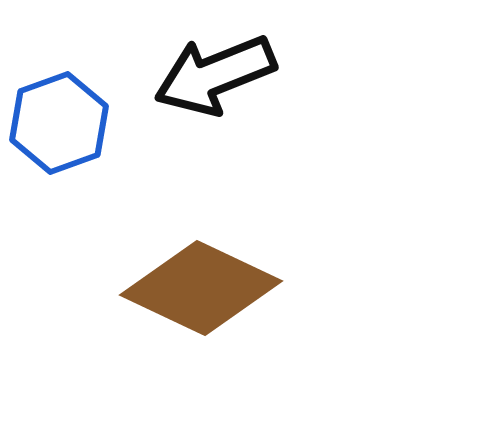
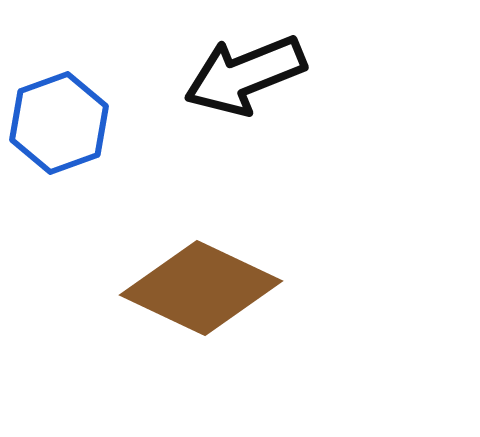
black arrow: moved 30 px right
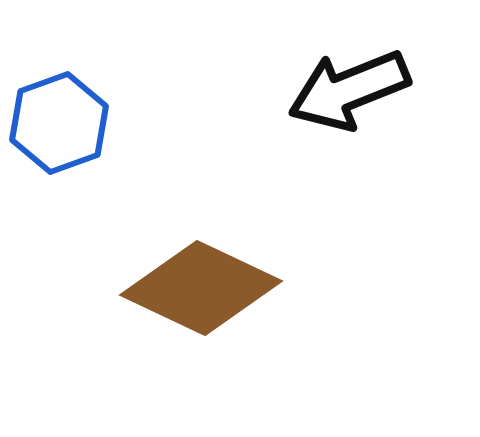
black arrow: moved 104 px right, 15 px down
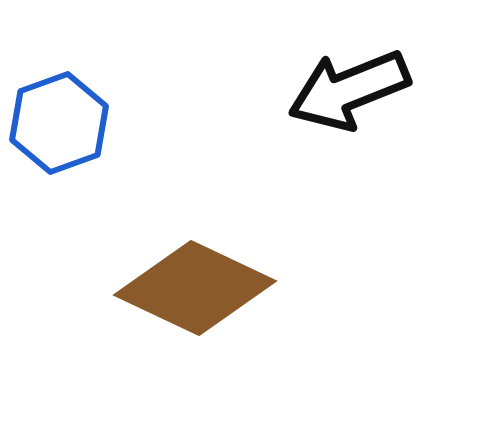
brown diamond: moved 6 px left
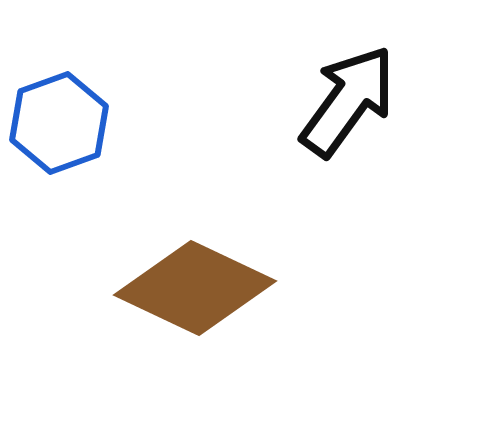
black arrow: moved 1 px left, 11 px down; rotated 148 degrees clockwise
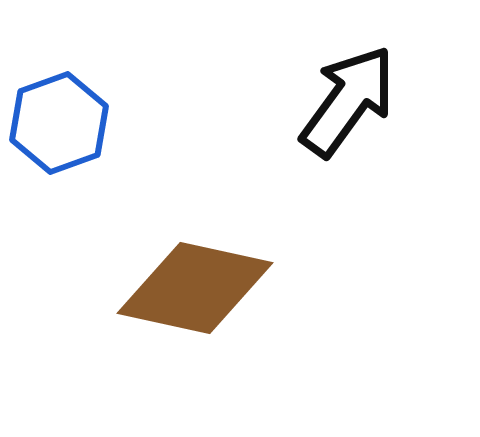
brown diamond: rotated 13 degrees counterclockwise
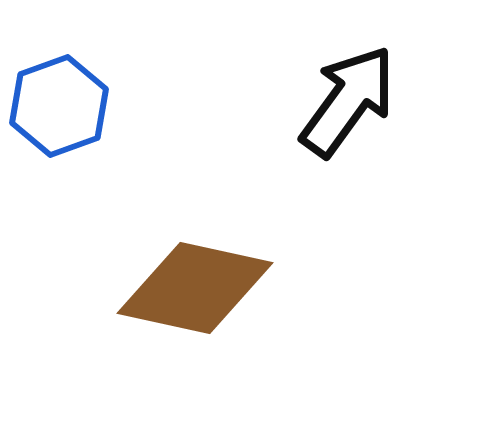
blue hexagon: moved 17 px up
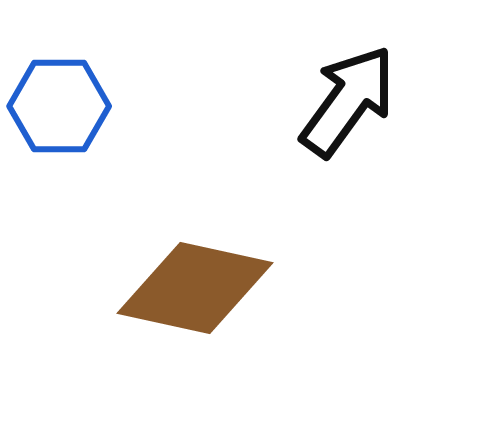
blue hexagon: rotated 20 degrees clockwise
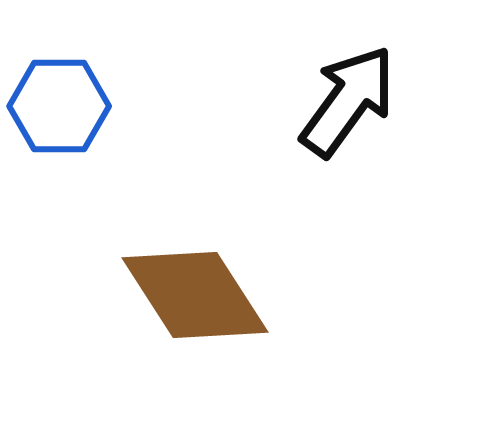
brown diamond: moved 7 px down; rotated 45 degrees clockwise
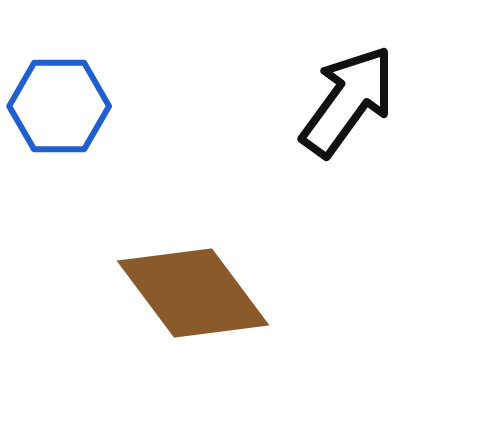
brown diamond: moved 2 px left, 2 px up; rotated 4 degrees counterclockwise
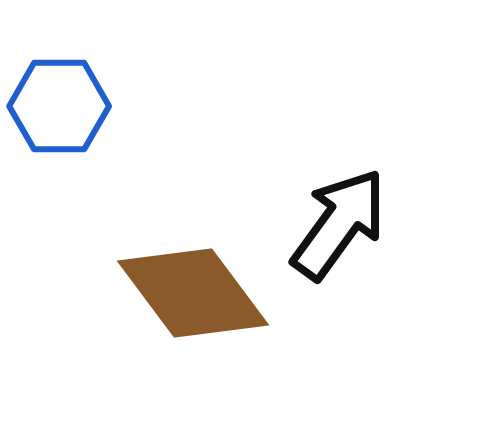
black arrow: moved 9 px left, 123 px down
